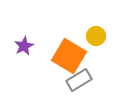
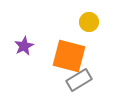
yellow circle: moved 7 px left, 14 px up
orange square: rotated 16 degrees counterclockwise
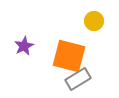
yellow circle: moved 5 px right, 1 px up
gray rectangle: moved 1 px left, 1 px up
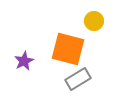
purple star: moved 15 px down
orange square: moved 1 px left, 7 px up
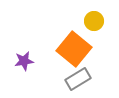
orange square: moved 6 px right; rotated 24 degrees clockwise
purple star: rotated 18 degrees clockwise
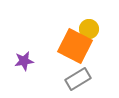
yellow circle: moved 5 px left, 8 px down
orange square: moved 1 px right, 3 px up; rotated 12 degrees counterclockwise
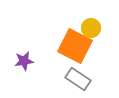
yellow circle: moved 2 px right, 1 px up
gray rectangle: rotated 65 degrees clockwise
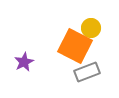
purple star: moved 1 px down; rotated 18 degrees counterclockwise
gray rectangle: moved 9 px right, 7 px up; rotated 55 degrees counterclockwise
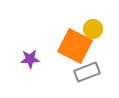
yellow circle: moved 2 px right, 1 px down
purple star: moved 6 px right, 3 px up; rotated 24 degrees clockwise
